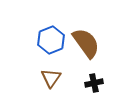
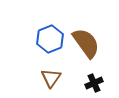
blue hexagon: moved 1 px left, 1 px up
black cross: rotated 12 degrees counterclockwise
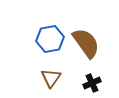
blue hexagon: rotated 12 degrees clockwise
black cross: moved 2 px left
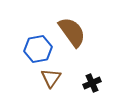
blue hexagon: moved 12 px left, 10 px down
brown semicircle: moved 14 px left, 11 px up
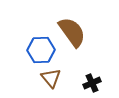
blue hexagon: moved 3 px right, 1 px down; rotated 8 degrees clockwise
brown triangle: rotated 15 degrees counterclockwise
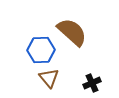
brown semicircle: rotated 12 degrees counterclockwise
brown triangle: moved 2 px left
